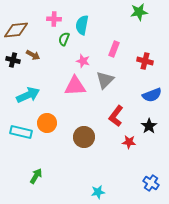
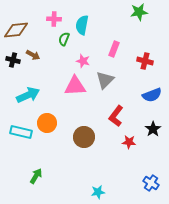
black star: moved 4 px right, 3 px down
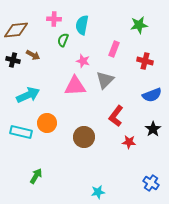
green star: moved 13 px down
green semicircle: moved 1 px left, 1 px down
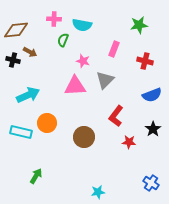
cyan semicircle: rotated 90 degrees counterclockwise
brown arrow: moved 3 px left, 3 px up
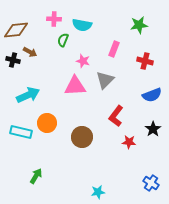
brown circle: moved 2 px left
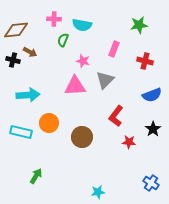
cyan arrow: rotated 20 degrees clockwise
orange circle: moved 2 px right
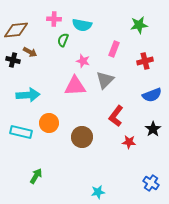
red cross: rotated 28 degrees counterclockwise
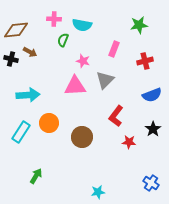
black cross: moved 2 px left, 1 px up
cyan rectangle: rotated 70 degrees counterclockwise
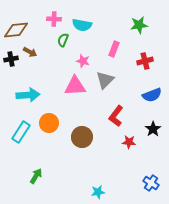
black cross: rotated 24 degrees counterclockwise
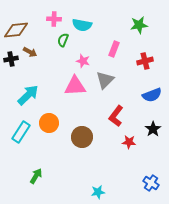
cyan arrow: rotated 40 degrees counterclockwise
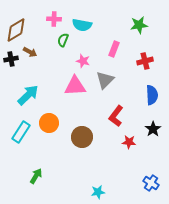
brown diamond: rotated 25 degrees counterclockwise
blue semicircle: rotated 72 degrees counterclockwise
